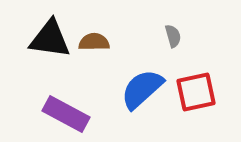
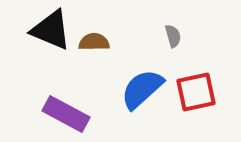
black triangle: moved 1 px right, 9 px up; rotated 15 degrees clockwise
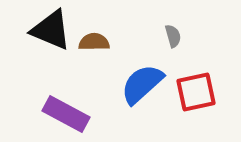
blue semicircle: moved 5 px up
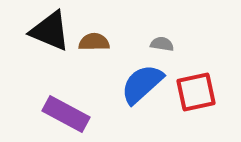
black triangle: moved 1 px left, 1 px down
gray semicircle: moved 11 px left, 8 px down; rotated 65 degrees counterclockwise
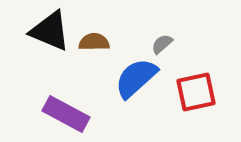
gray semicircle: rotated 50 degrees counterclockwise
blue semicircle: moved 6 px left, 6 px up
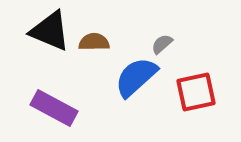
blue semicircle: moved 1 px up
purple rectangle: moved 12 px left, 6 px up
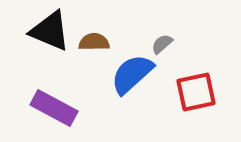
blue semicircle: moved 4 px left, 3 px up
